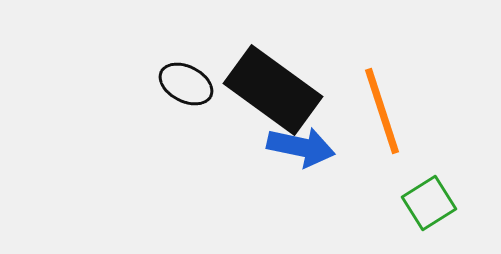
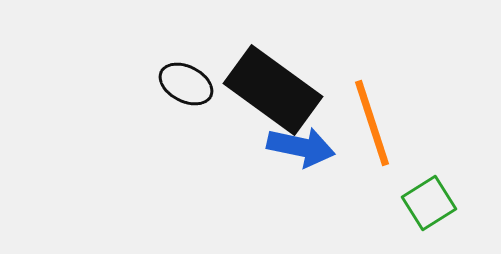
orange line: moved 10 px left, 12 px down
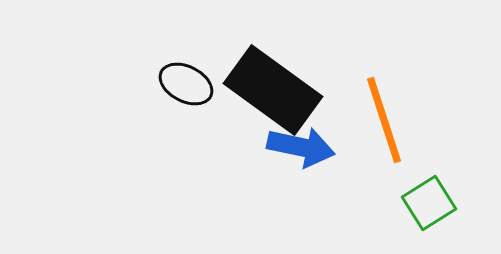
orange line: moved 12 px right, 3 px up
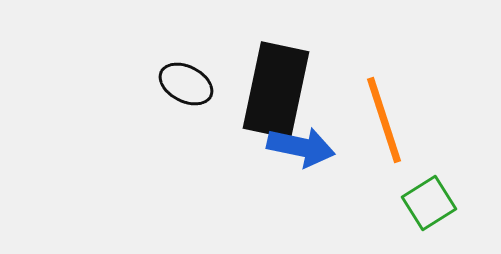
black rectangle: moved 3 px right; rotated 66 degrees clockwise
